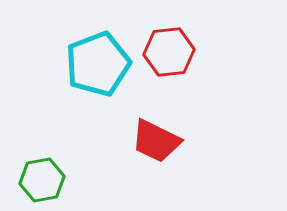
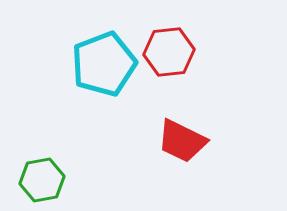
cyan pentagon: moved 6 px right
red trapezoid: moved 26 px right
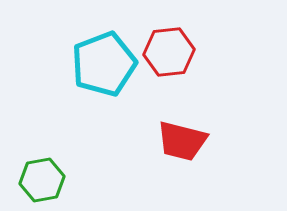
red trapezoid: rotated 12 degrees counterclockwise
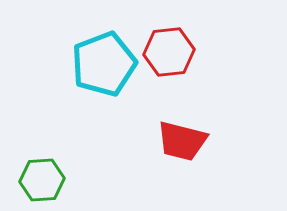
green hexagon: rotated 6 degrees clockwise
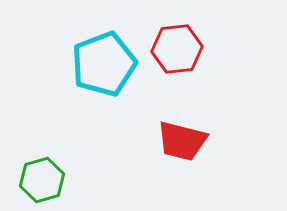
red hexagon: moved 8 px right, 3 px up
green hexagon: rotated 12 degrees counterclockwise
